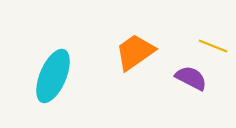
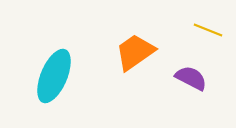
yellow line: moved 5 px left, 16 px up
cyan ellipse: moved 1 px right
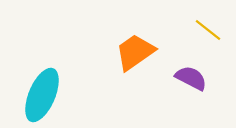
yellow line: rotated 16 degrees clockwise
cyan ellipse: moved 12 px left, 19 px down
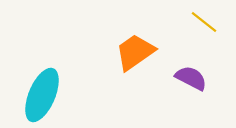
yellow line: moved 4 px left, 8 px up
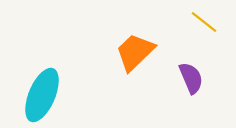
orange trapezoid: rotated 9 degrees counterclockwise
purple semicircle: rotated 40 degrees clockwise
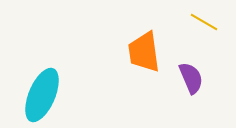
yellow line: rotated 8 degrees counterclockwise
orange trapezoid: moved 9 px right; rotated 54 degrees counterclockwise
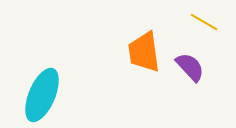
purple semicircle: moved 1 px left, 11 px up; rotated 20 degrees counterclockwise
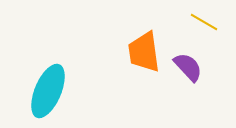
purple semicircle: moved 2 px left
cyan ellipse: moved 6 px right, 4 px up
